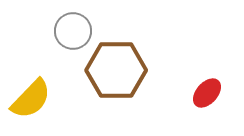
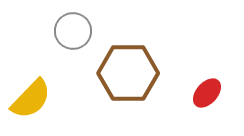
brown hexagon: moved 12 px right, 3 px down
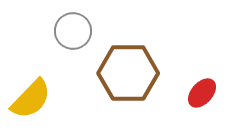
red ellipse: moved 5 px left
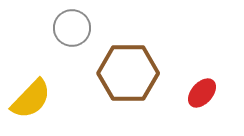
gray circle: moved 1 px left, 3 px up
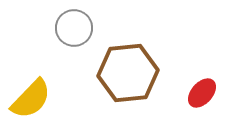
gray circle: moved 2 px right
brown hexagon: rotated 6 degrees counterclockwise
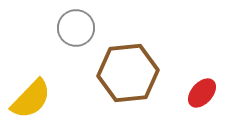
gray circle: moved 2 px right
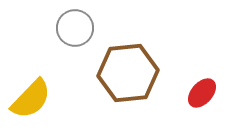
gray circle: moved 1 px left
